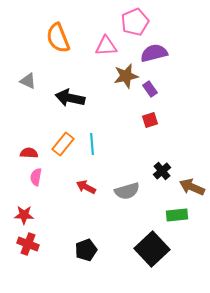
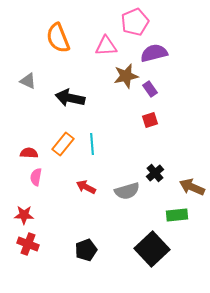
black cross: moved 7 px left, 2 px down
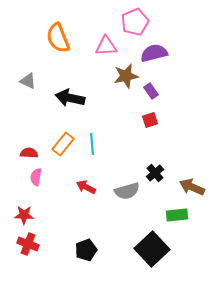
purple rectangle: moved 1 px right, 2 px down
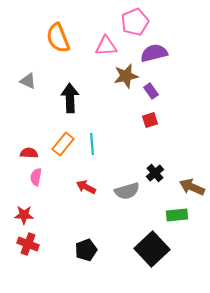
black arrow: rotated 76 degrees clockwise
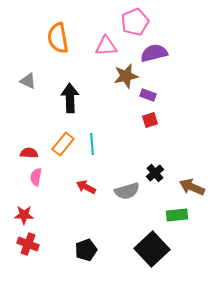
orange semicircle: rotated 12 degrees clockwise
purple rectangle: moved 3 px left, 4 px down; rotated 35 degrees counterclockwise
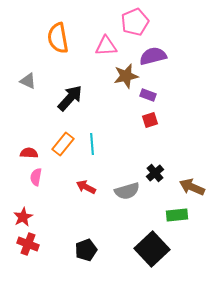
purple semicircle: moved 1 px left, 3 px down
black arrow: rotated 44 degrees clockwise
red star: moved 1 px left, 2 px down; rotated 30 degrees counterclockwise
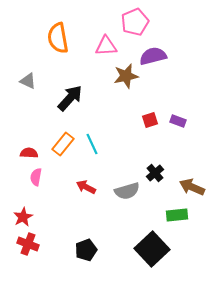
purple rectangle: moved 30 px right, 26 px down
cyan line: rotated 20 degrees counterclockwise
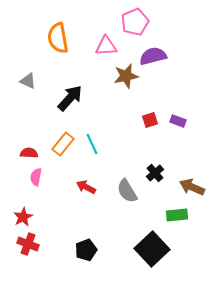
gray semicircle: rotated 75 degrees clockwise
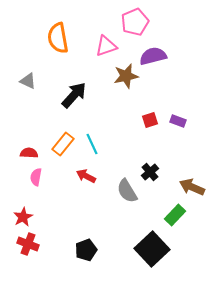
pink triangle: rotated 15 degrees counterclockwise
black arrow: moved 4 px right, 3 px up
black cross: moved 5 px left, 1 px up
red arrow: moved 11 px up
green rectangle: moved 2 px left; rotated 40 degrees counterclockwise
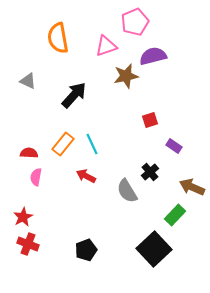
purple rectangle: moved 4 px left, 25 px down; rotated 14 degrees clockwise
black square: moved 2 px right
